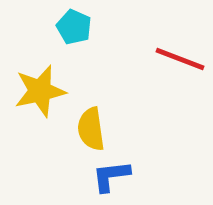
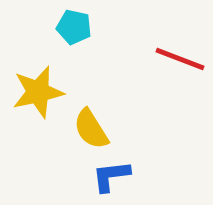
cyan pentagon: rotated 12 degrees counterclockwise
yellow star: moved 2 px left, 1 px down
yellow semicircle: rotated 24 degrees counterclockwise
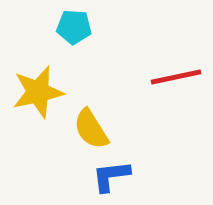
cyan pentagon: rotated 8 degrees counterclockwise
red line: moved 4 px left, 18 px down; rotated 33 degrees counterclockwise
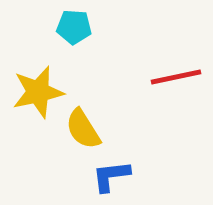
yellow semicircle: moved 8 px left
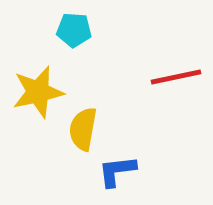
cyan pentagon: moved 3 px down
yellow semicircle: rotated 42 degrees clockwise
blue L-shape: moved 6 px right, 5 px up
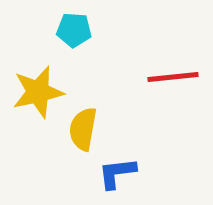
red line: moved 3 px left; rotated 6 degrees clockwise
blue L-shape: moved 2 px down
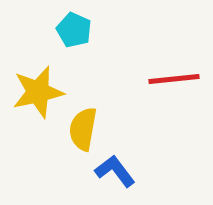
cyan pentagon: rotated 20 degrees clockwise
red line: moved 1 px right, 2 px down
blue L-shape: moved 2 px left, 2 px up; rotated 60 degrees clockwise
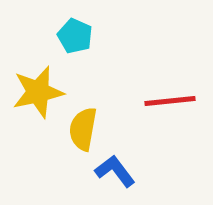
cyan pentagon: moved 1 px right, 6 px down
red line: moved 4 px left, 22 px down
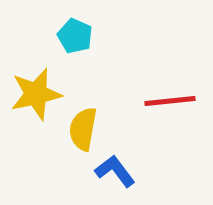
yellow star: moved 2 px left, 2 px down
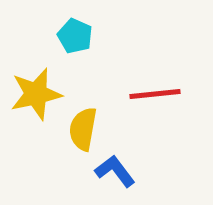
red line: moved 15 px left, 7 px up
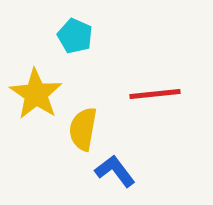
yellow star: rotated 26 degrees counterclockwise
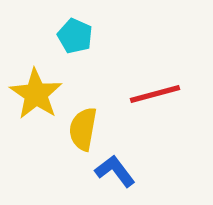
red line: rotated 9 degrees counterclockwise
